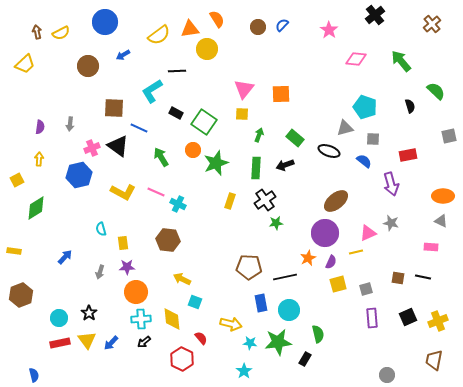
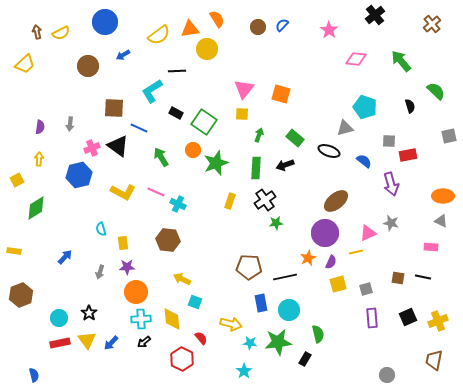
orange square at (281, 94): rotated 18 degrees clockwise
gray square at (373, 139): moved 16 px right, 2 px down
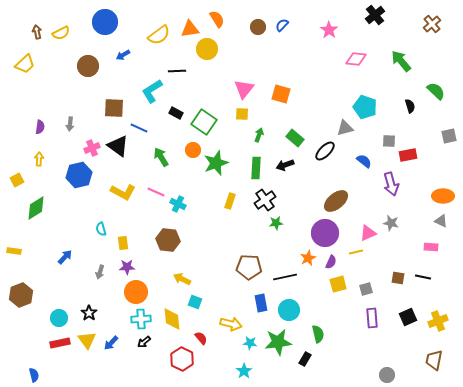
black ellipse at (329, 151): moved 4 px left; rotated 65 degrees counterclockwise
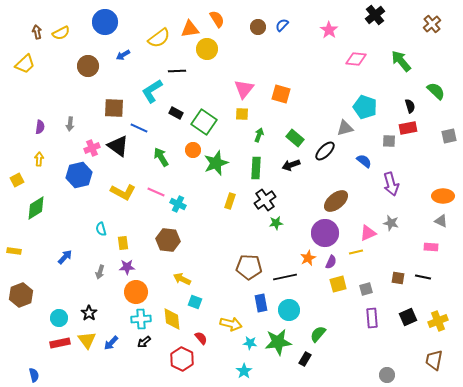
yellow semicircle at (159, 35): moved 3 px down
red rectangle at (408, 155): moved 27 px up
black arrow at (285, 165): moved 6 px right
green semicircle at (318, 334): rotated 126 degrees counterclockwise
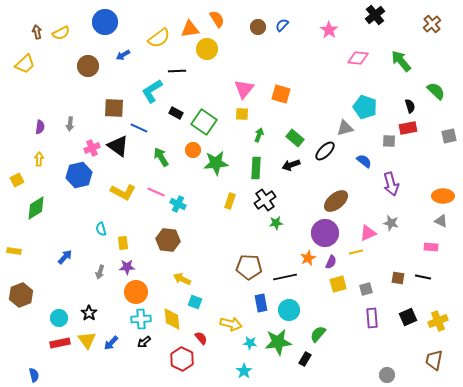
pink diamond at (356, 59): moved 2 px right, 1 px up
green star at (216, 163): rotated 15 degrees clockwise
